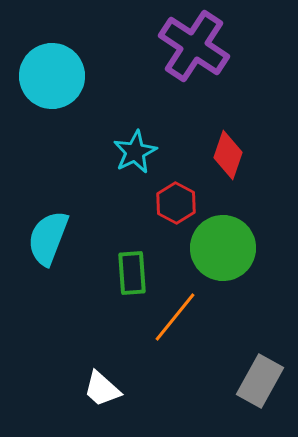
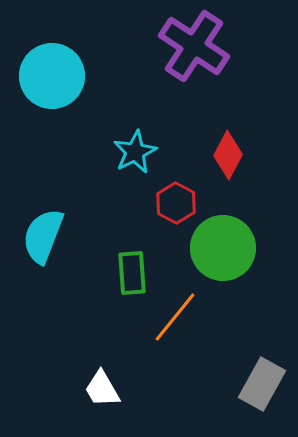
red diamond: rotated 9 degrees clockwise
cyan semicircle: moved 5 px left, 2 px up
gray rectangle: moved 2 px right, 3 px down
white trapezoid: rotated 18 degrees clockwise
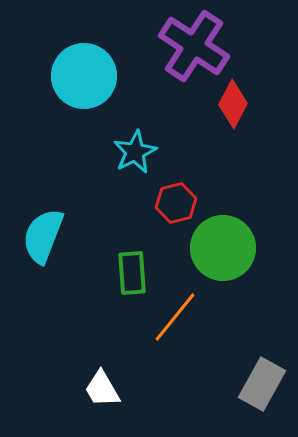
cyan circle: moved 32 px right
red diamond: moved 5 px right, 51 px up
red hexagon: rotated 18 degrees clockwise
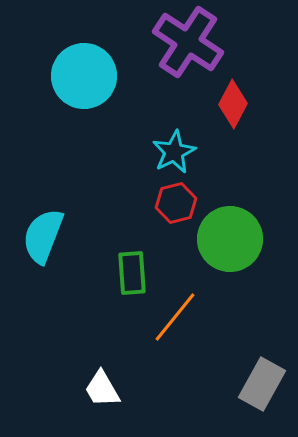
purple cross: moved 6 px left, 4 px up
cyan star: moved 39 px right
green circle: moved 7 px right, 9 px up
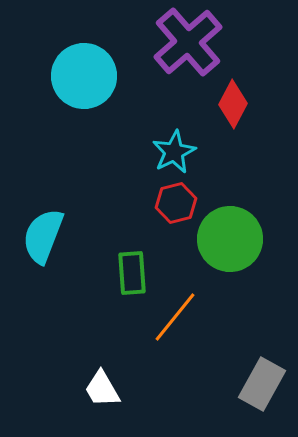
purple cross: rotated 16 degrees clockwise
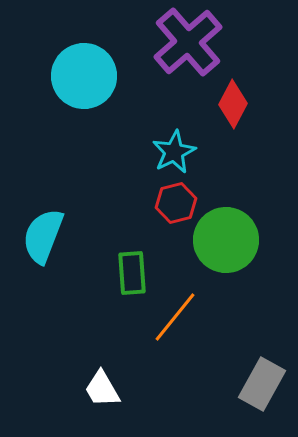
green circle: moved 4 px left, 1 px down
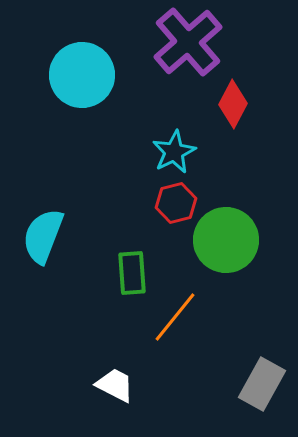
cyan circle: moved 2 px left, 1 px up
white trapezoid: moved 13 px right, 4 px up; rotated 147 degrees clockwise
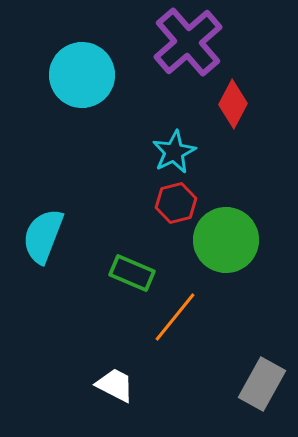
green rectangle: rotated 63 degrees counterclockwise
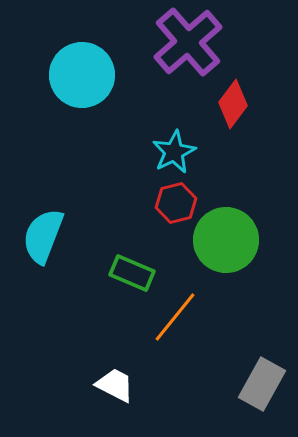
red diamond: rotated 9 degrees clockwise
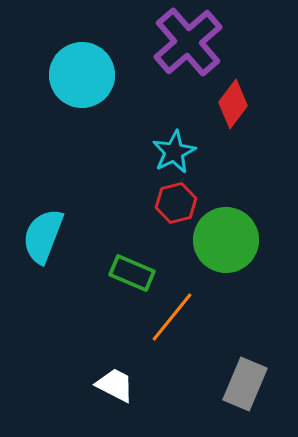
orange line: moved 3 px left
gray rectangle: moved 17 px left; rotated 6 degrees counterclockwise
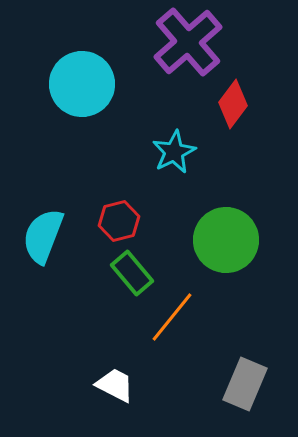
cyan circle: moved 9 px down
red hexagon: moved 57 px left, 18 px down
green rectangle: rotated 27 degrees clockwise
